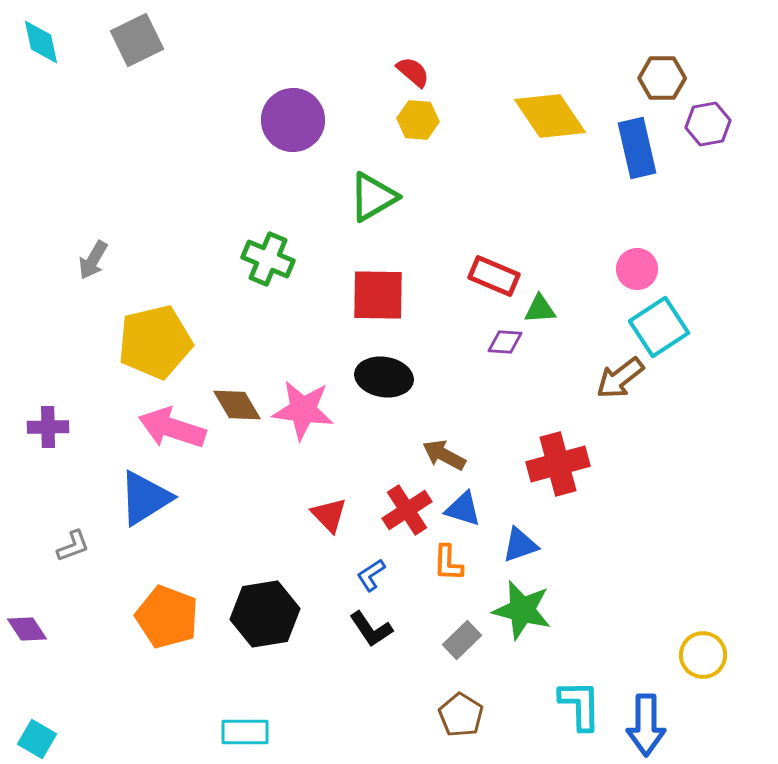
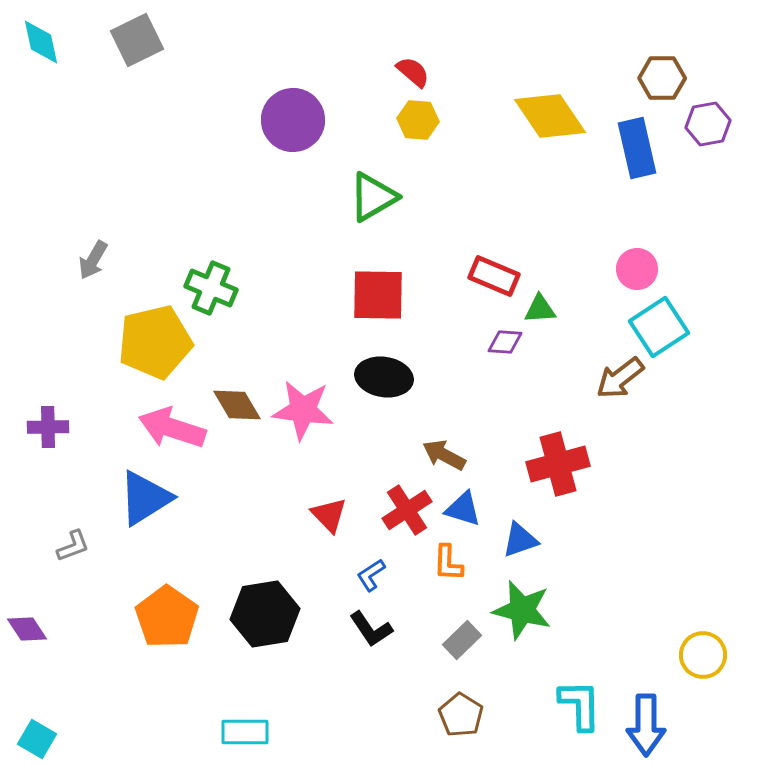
green cross at (268, 259): moved 57 px left, 29 px down
blue triangle at (520, 545): moved 5 px up
orange pentagon at (167, 617): rotated 14 degrees clockwise
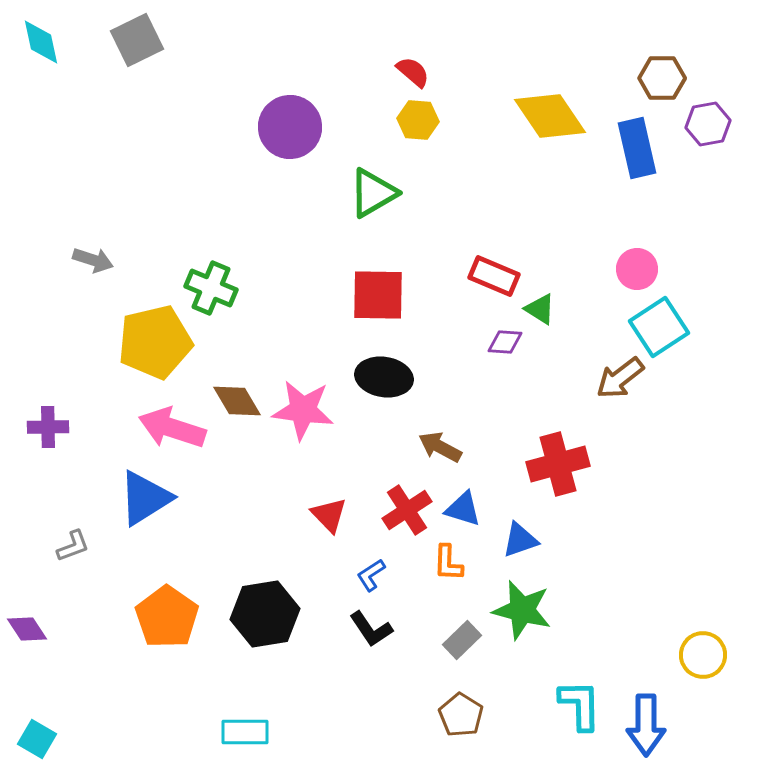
purple circle at (293, 120): moved 3 px left, 7 px down
green triangle at (373, 197): moved 4 px up
gray arrow at (93, 260): rotated 102 degrees counterclockwise
green triangle at (540, 309): rotated 36 degrees clockwise
brown diamond at (237, 405): moved 4 px up
brown arrow at (444, 455): moved 4 px left, 8 px up
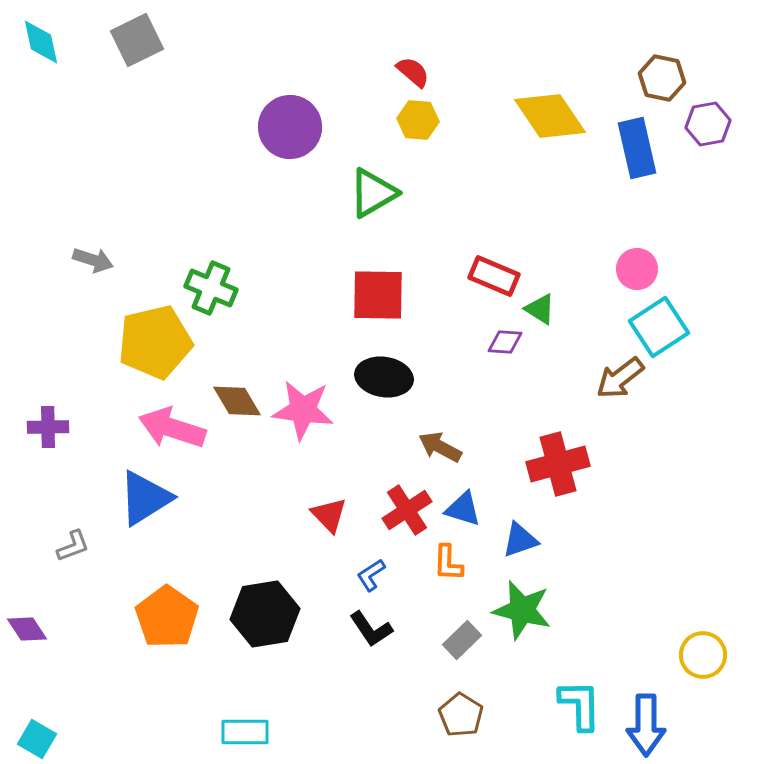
brown hexagon at (662, 78): rotated 12 degrees clockwise
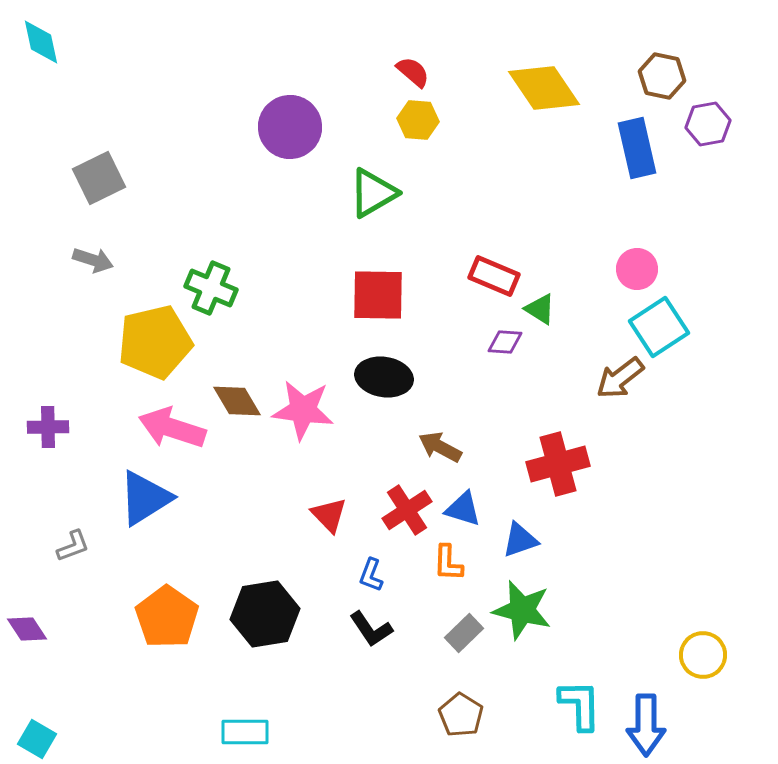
gray square at (137, 40): moved 38 px left, 138 px down
brown hexagon at (662, 78): moved 2 px up
yellow diamond at (550, 116): moved 6 px left, 28 px up
blue L-shape at (371, 575): rotated 36 degrees counterclockwise
gray rectangle at (462, 640): moved 2 px right, 7 px up
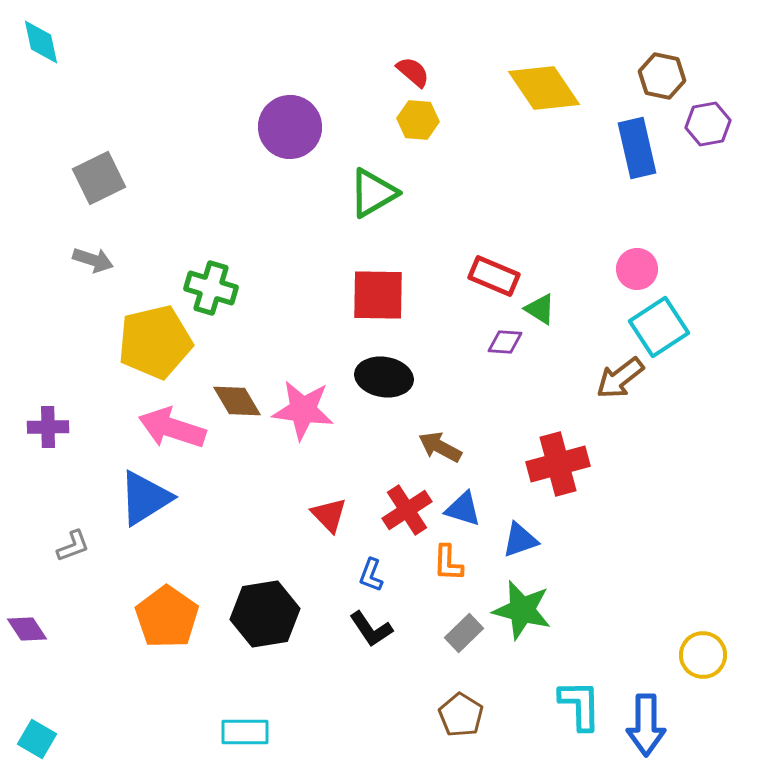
green cross at (211, 288): rotated 6 degrees counterclockwise
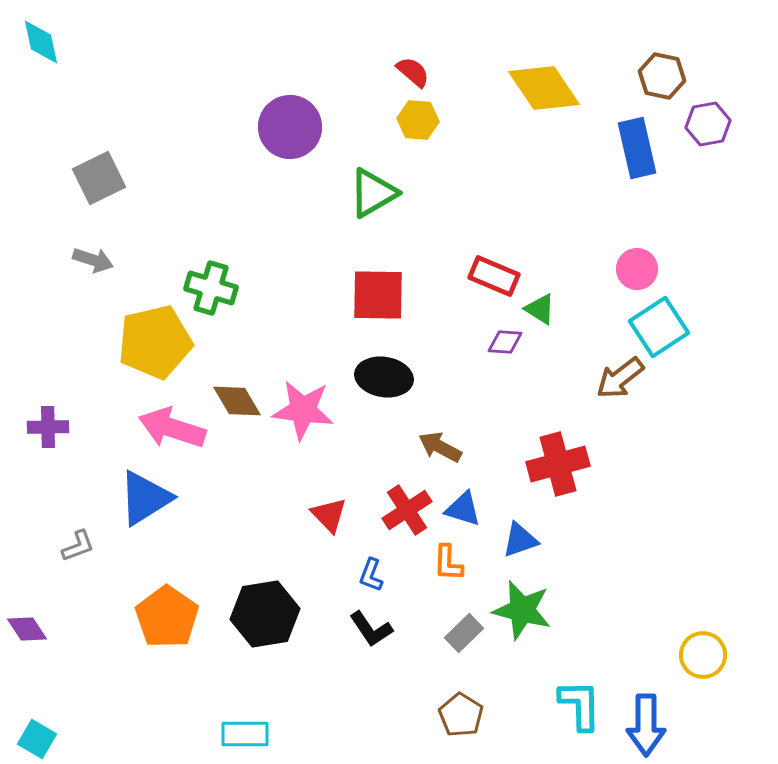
gray L-shape at (73, 546): moved 5 px right
cyan rectangle at (245, 732): moved 2 px down
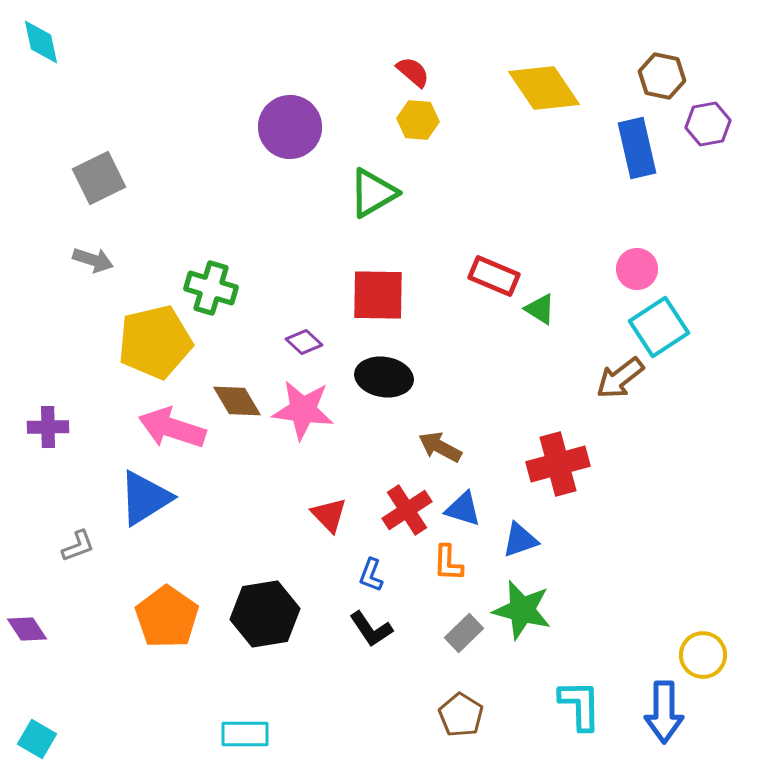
purple diamond at (505, 342): moved 201 px left; rotated 39 degrees clockwise
blue arrow at (646, 725): moved 18 px right, 13 px up
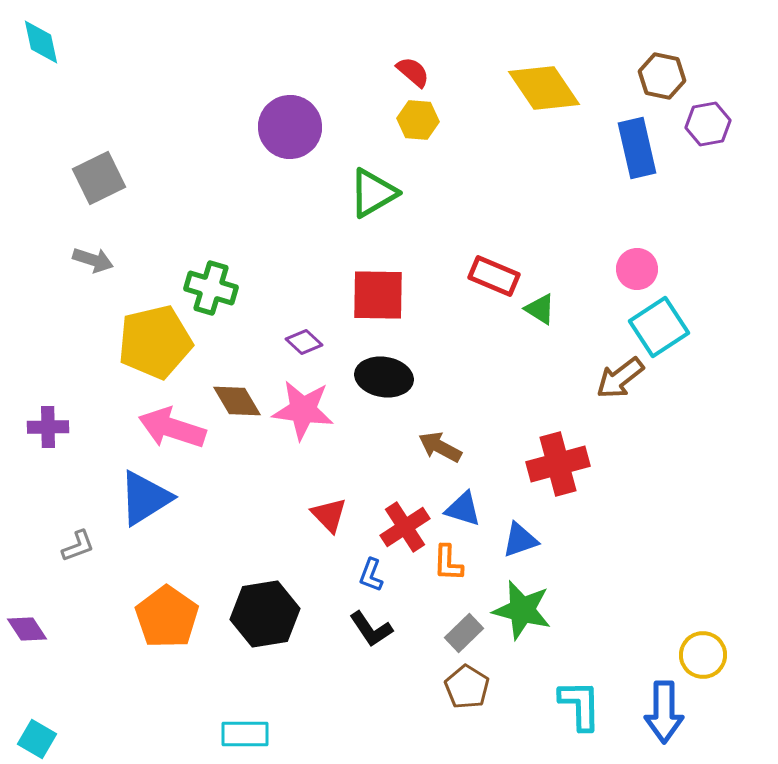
red cross at (407, 510): moved 2 px left, 17 px down
brown pentagon at (461, 715): moved 6 px right, 28 px up
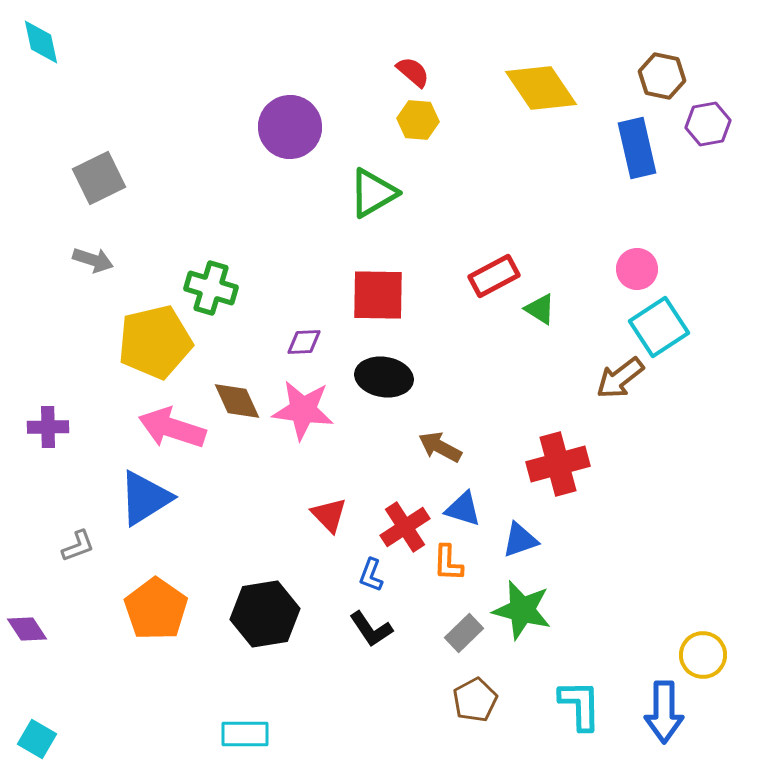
yellow diamond at (544, 88): moved 3 px left
red rectangle at (494, 276): rotated 51 degrees counterclockwise
purple diamond at (304, 342): rotated 45 degrees counterclockwise
brown diamond at (237, 401): rotated 6 degrees clockwise
orange pentagon at (167, 617): moved 11 px left, 8 px up
brown pentagon at (467, 687): moved 8 px right, 13 px down; rotated 12 degrees clockwise
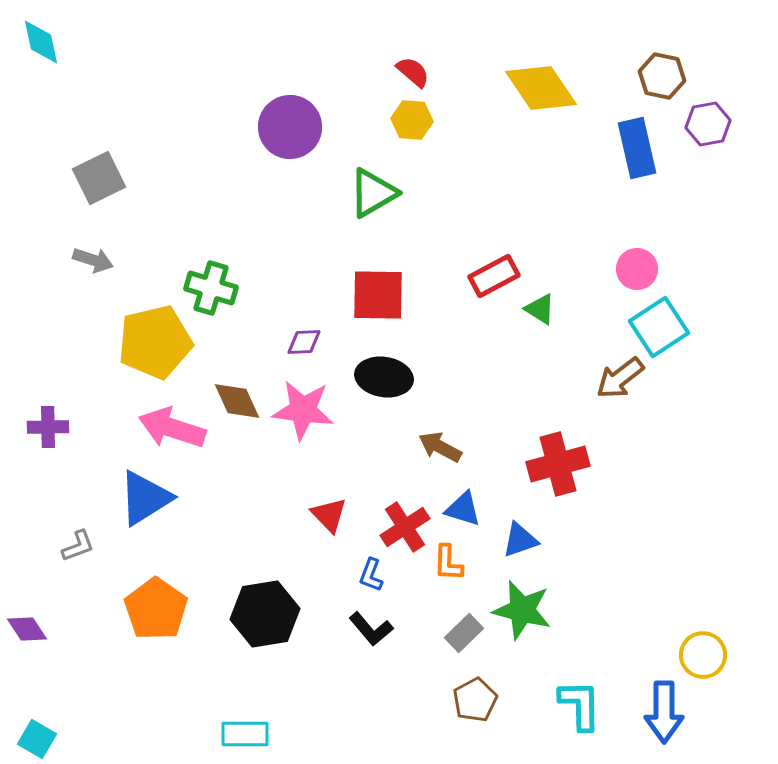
yellow hexagon at (418, 120): moved 6 px left
black L-shape at (371, 629): rotated 6 degrees counterclockwise
